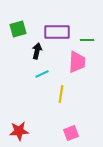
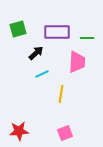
green line: moved 2 px up
black arrow: moved 1 px left, 2 px down; rotated 35 degrees clockwise
pink square: moved 6 px left
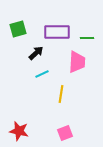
red star: rotated 18 degrees clockwise
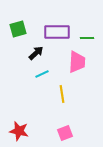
yellow line: moved 1 px right; rotated 18 degrees counterclockwise
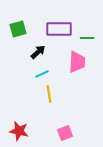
purple rectangle: moved 2 px right, 3 px up
black arrow: moved 2 px right, 1 px up
yellow line: moved 13 px left
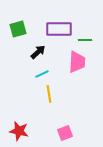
green line: moved 2 px left, 2 px down
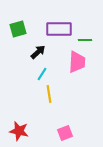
cyan line: rotated 32 degrees counterclockwise
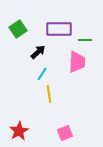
green square: rotated 18 degrees counterclockwise
red star: rotated 30 degrees clockwise
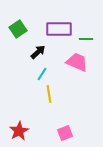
green line: moved 1 px right, 1 px up
pink trapezoid: rotated 70 degrees counterclockwise
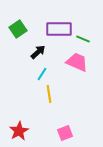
green line: moved 3 px left; rotated 24 degrees clockwise
